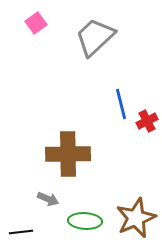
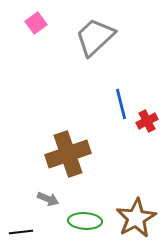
brown cross: rotated 18 degrees counterclockwise
brown star: rotated 6 degrees counterclockwise
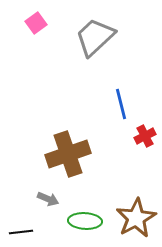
red cross: moved 2 px left, 15 px down
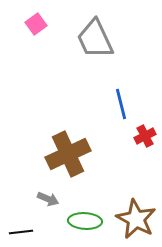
pink square: moved 1 px down
gray trapezoid: moved 2 px down; rotated 72 degrees counterclockwise
brown cross: rotated 6 degrees counterclockwise
brown star: moved 1 px down; rotated 15 degrees counterclockwise
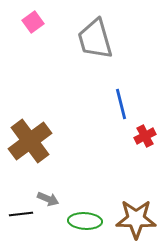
pink square: moved 3 px left, 2 px up
gray trapezoid: rotated 9 degrees clockwise
brown cross: moved 38 px left, 13 px up; rotated 12 degrees counterclockwise
brown star: rotated 27 degrees counterclockwise
black line: moved 18 px up
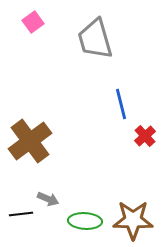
red cross: rotated 15 degrees counterclockwise
brown star: moved 3 px left, 1 px down
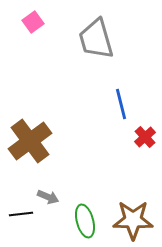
gray trapezoid: moved 1 px right
red cross: moved 1 px down
gray arrow: moved 2 px up
green ellipse: rotated 72 degrees clockwise
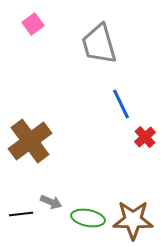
pink square: moved 2 px down
gray trapezoid: moved 3 px right, 5 px down
blue line: rotated 12 degrees counterclockwise
gray arrow: moved 3 px right, 5 px down
green ellipse: moved 3 px right, 3 px up; rotated 64 degrees counterclockwise
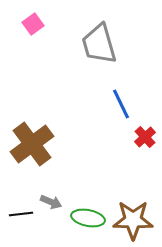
brown cross: moved 2 px right, 3 px down
